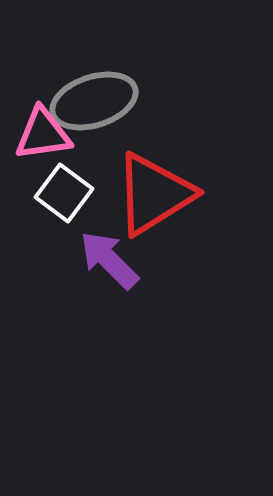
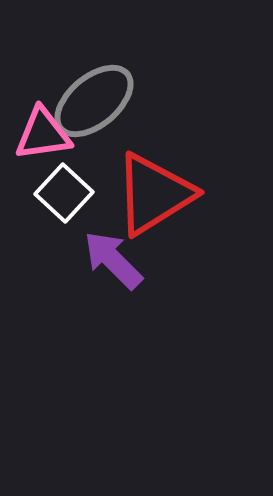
gray ellipse: rotated 22 degrees counterclockwise
white square: rotated 6 degrees clockwise
purple arrow: moved 4 px right
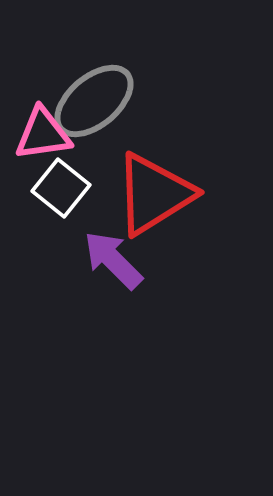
white square: moved 3 px left, 5 px up; rotated 4 degrees counterclockwise
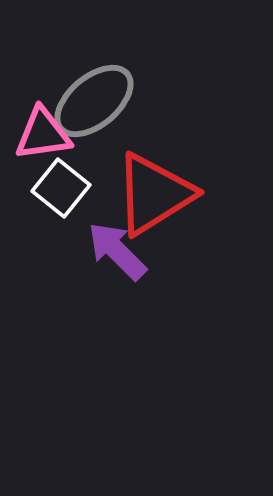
purple arrow: moved 4 px right, 9 px up
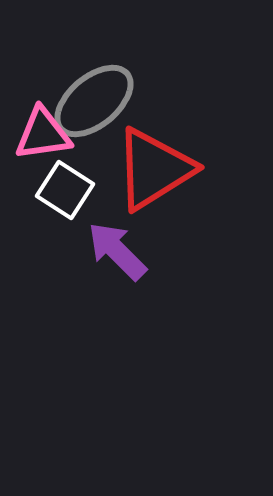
white square: moved 4 px right, 2 px down; rotated 6 degrees counterclockwise
red triangle: moved 25 px up
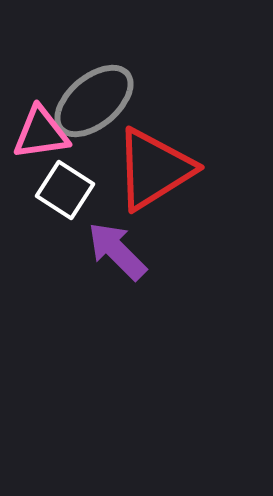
pink triangle: moved 2 px left, 1 px up
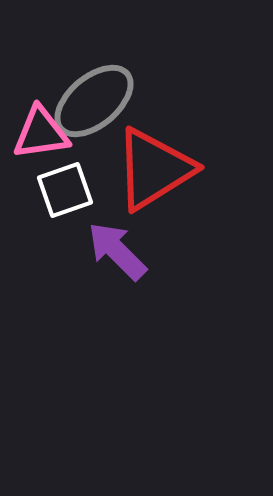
white square: rotated 38 degrees clockwise
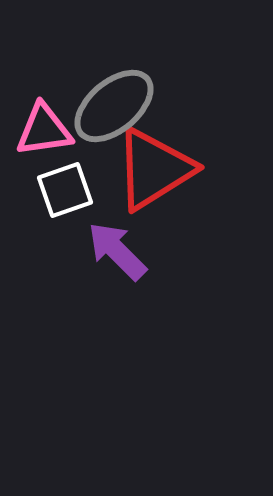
gray ellipse: moved 20 px right, 5 px down
pink triangle: moved 3 px right, 3 px up
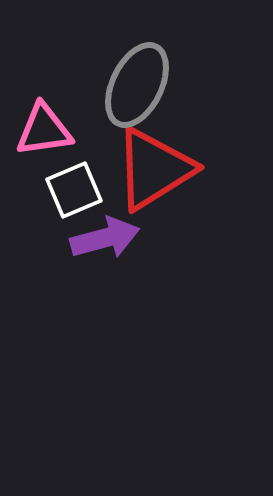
gray ellipse: moved 23 px right, 21 px up; rotated 24 degrees counterclockwise
white square: moved 9 px right; rotated 4 degrees counterclockwise
purple arrow: moved 12 px left, 13 px up; rotated 120 degrees clockwise
